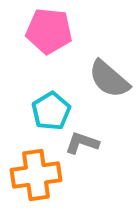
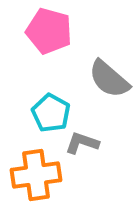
pink pentagon: rotated 9 degrees clockwise
cyan pentagon: moved 2 px down; rotated 12 degrees counterclockwise
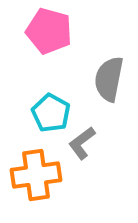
gray semicircle: rotated 60 degrees clockwise
gray L-shape: rotated 56 degrees counterclockwise
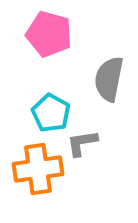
pink pentagon: moved 3 px down
gray L-shape: rotated 28 degrees clockwise
orange cross: moved 2 px right, 6 px up
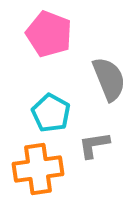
pink pentagon: rotated 6 degrees clockwise
gray semicircle: rotated 147 degrees clockwise
gray L-shape: moved 12 px right, 2 px down
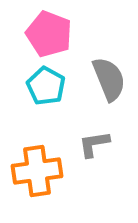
cyan pentagon: moved 5 px left, 27 px up
gray L-shape: moved 1 px up
orange cross: moved 1 px left, 2 px down
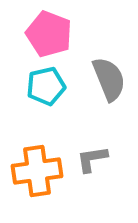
cyan pentagon: rotated 30 degrees clockwise
gray L-shape: moved 2 px left, 15 px down
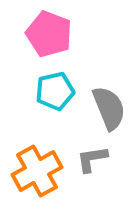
gray semicircle: moved 29 px down
cyan pentagon: moved 9 px right, 5 px down
orange cross: rotated 21 degrees counterclockwise
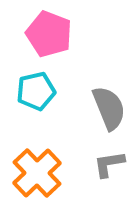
cyan pentagon: moved 19 px left
gray L-shape: moved 17 px right, 5 px down
orange cross: moved 2 px down; rotated 15 degrees counterclockwise
